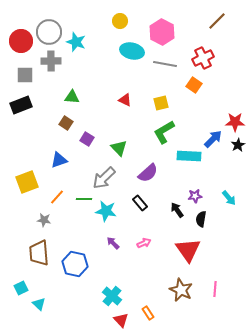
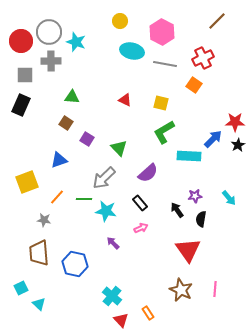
yellow square at (161, 103): rotated 28 degrees clockwise
black rectangle at (21, 105): rotated 45 degrees counterclockwise
pink arrow at (144, 243): moved 3 px left, 15 px up
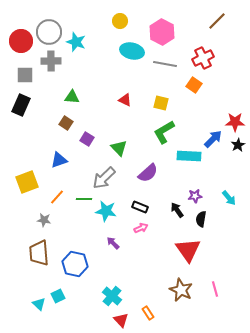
black rectangle at (140, 203): moved 4 px down; rotated 28 degrees counterclockwise
cyan square at (21, 288): moved 37 px right, 8 px down
pink line at (215, 289): rotated 21 degrees counterclockwise
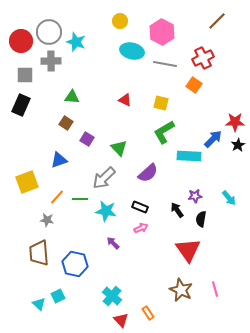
green line at (84, 199): moved 4 px left
gray star at (44, 220): moved 3 px right
